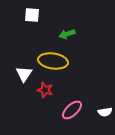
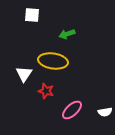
red star: moved 1 px right, 1 px down
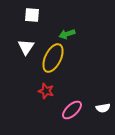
yellow ellipse: moved 3 px up; rotated 72 degrees counterclockwise
white triangle: moved 2 px right, 27 px up
white semicircle: moved 2 px left, 4 px up
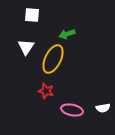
yellow ellipse: moved 1 px down
pink ellipse: rotated 55 degrees clockwise
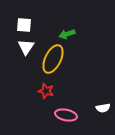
white square: moved 8 px left, 10 px down
pink ellipse: moved 6 px left, 5 px down
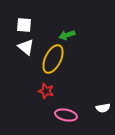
green arrow: moved 1 px down
white triangle: rotated 24 degrees counterclockwise
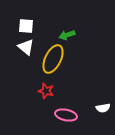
white square: moved 2 px right, 1 px down
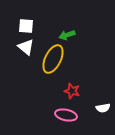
red star: moved 26 px right
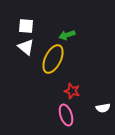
pink ellipse: rotated 60 degrees clockwise
